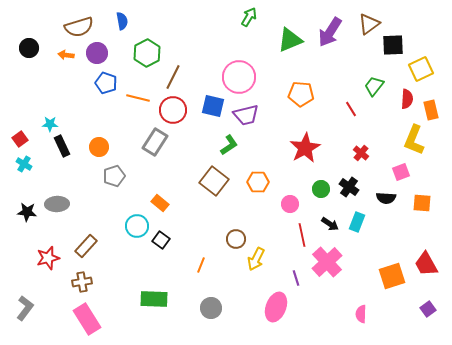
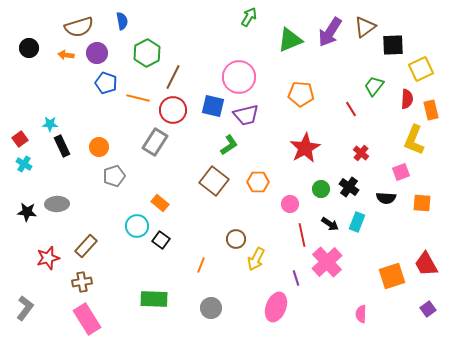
brown triangle at (369, 24): moved 4 px left, 3 px down
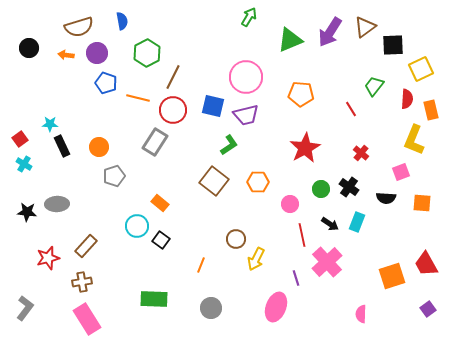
pink circle at (239, 77): moved 7 px right
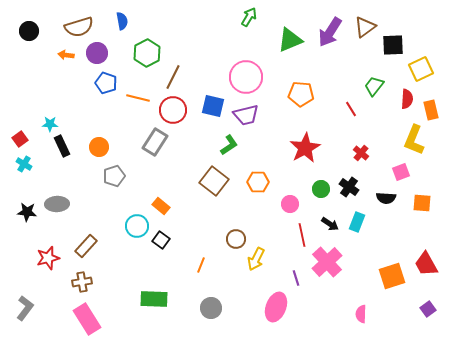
black circle at (29, 48): moved 17 px up
orange rectangle at (160, 203): moved 1 px right, 3 px down
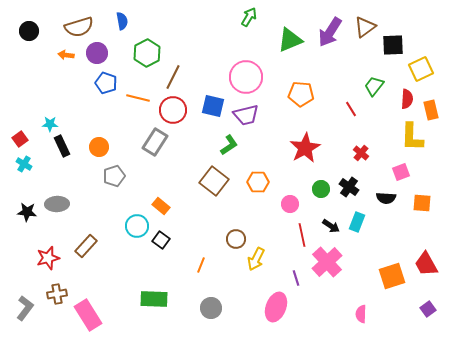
yellow L-shape at (414, 140): moved 2 px left, 3 px up; rotated 20 degrees counterclockwise
black arrow at (330, 224): moved 1 px right, 2 px down
brown cross at (82, 282): moved 25 px left, 12 px down
pink rectangle at (87, 319): moved 1 px right, 4 px up
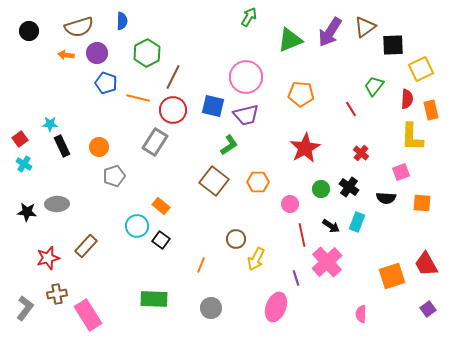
blue semicircle at (122, 21): rotated 12 degrees clockwise
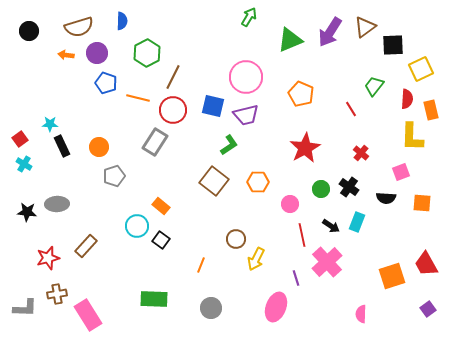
orange pentagon at (301, 94): rotated 20 degrees clockwise
gray L-shape at (25, 308): rotated 55 degrees clockwise
